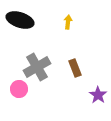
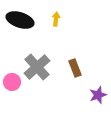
yellow arrow: moved 12 px left, 3 px up
gray cross: rotated 12 degrees counterclockwise
pink circle: moved 7 px left, 7 px up
purple star: rotated 18 degrees clockwise
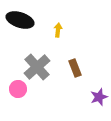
yellow arrow: moved 2 px right, 11 px down
pink circle: moved 6 px right, 7 px down
purple star: moved 1 px right, 2 px down
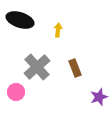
pink circle: moved 2 px left, 3 px down
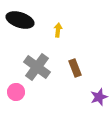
gray cross: rotated 12 degrees counterclockwise
